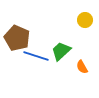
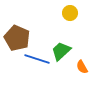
yellow circle: moved 15 px left, 7 px up
blue line: moved 1 px right, 3 px down
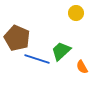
yellow circle: moved 6 px right
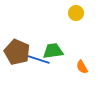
brown pentagon: moved 14 px down
green trapezoid: moved 8 px left; rotated 35 degrees clockwise
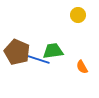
yellow circle: moved 2 px right, 2 px down
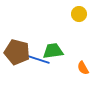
yellow circle: moved 1 px right, 1 px up
brown pentagon: rotated 10 degrees counterclockwise
orange semicircle: moved 1 px right, 1 px down
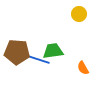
brown pentagon: rotated 10 degrees counterclockwise
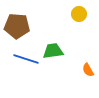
brown pentagon: moved 26 px up
blue line: moved 11 px left
orange semicircle: moved 5 px right, 2 px down
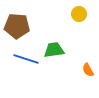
green trapezoid: moved 1 px right, 1 px up
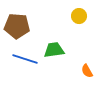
yellow circle: moved 2 px down
blue line: moved 1 px left
orange semicircle: moved 1 px left, 1 px down
